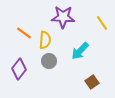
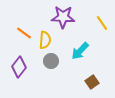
gray circle: moved 2 px right
purple diamond: moved 2 px up
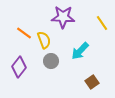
yellow semicircle: moved 1 px left; rotated 24 degrees counterclockwise
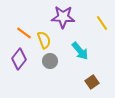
cyan arrow: rotated 84 degrees counterclockwise
gray circle: moved 1 px left
purple diamond: moved 8 px up
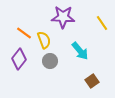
brown square: moved 1 px up
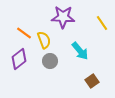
purple diamond: rotated 15 degrees clockwise
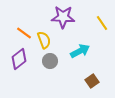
cyan arrow: rotated 78 degrees counterclockwise
